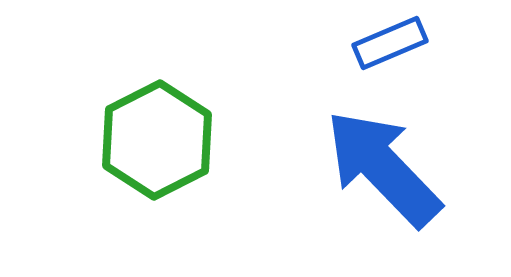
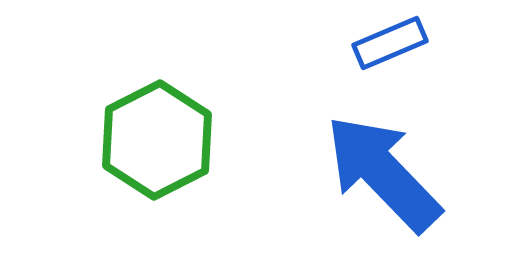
blue arrow: moved 5 px down
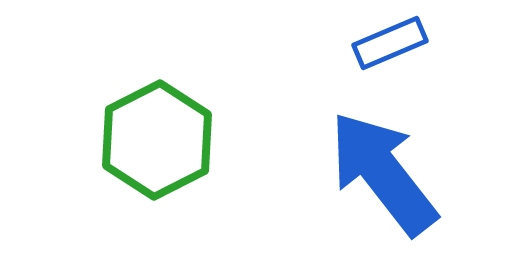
blue arrow: rotated 6 degrees clockwise
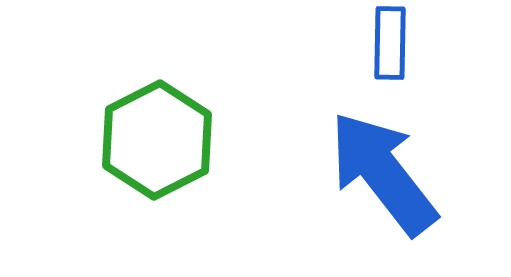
blue rectangle: rotated 66 degrees counterclockwise
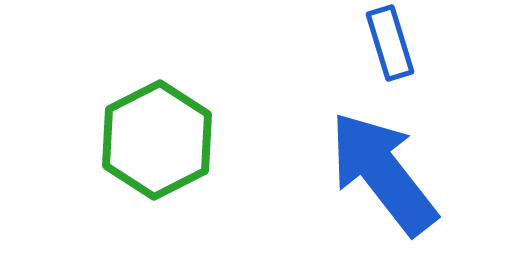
blue rectangle: rotated 18 degrees counterclockwise
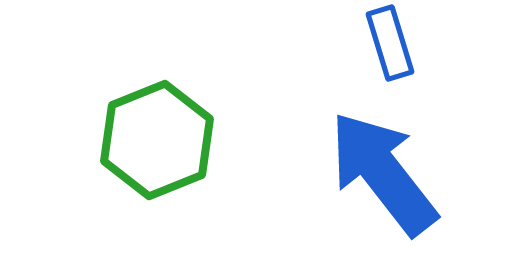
green hexagon: rotated 5 degrees clockwise
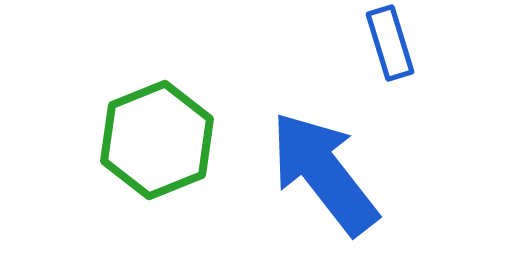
blue arrow: moved 59 px left
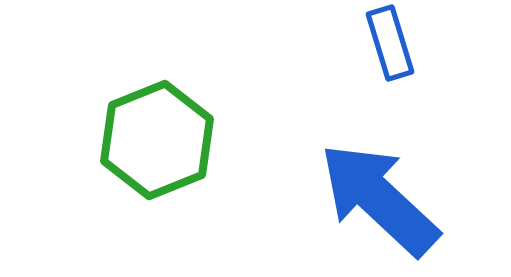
blue arrow: moved 55 px right, 26 px down; rotated 9 degrees counterclockwise
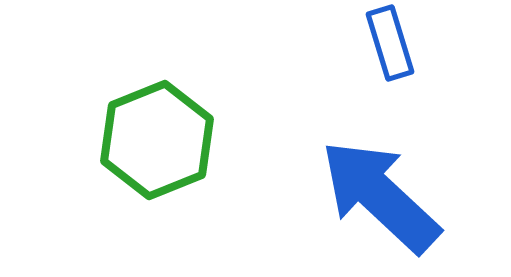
blue arrow: moved 1 px right, 3 px up
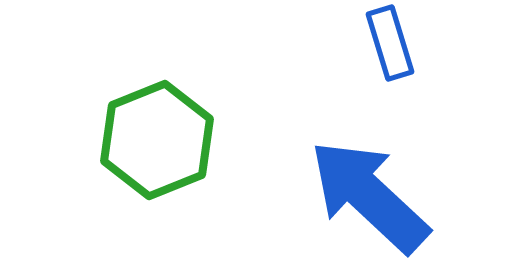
blue arrow: moved 11 px left
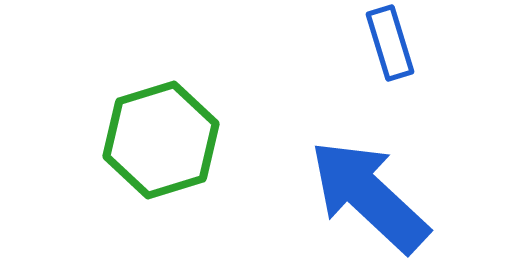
green hexagon: moved 4 px right; rotated 5 degrees clockwise
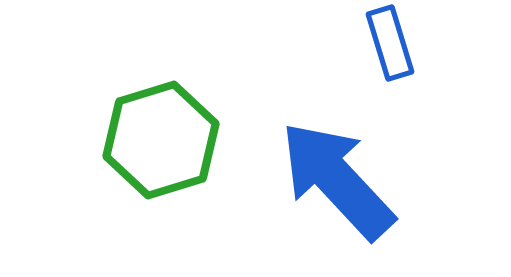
blue arrow: moved 32 px left, 16 px up; rotated 4 degrees clockwise
